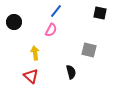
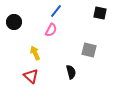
yellow arrow: rotated 16 degrees counterclockwise
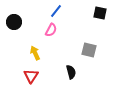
red triangle: rotated 21 degrees clockwise
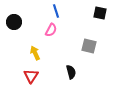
blue line: rotated 56 degrees counterclockwise
gray square: moved 4 px up
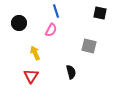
black circle: moved 5 px right, 1 px down
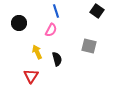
black square: moved 3 px left, 2 px up; rotated 24 degrees clockwise
yellow arrow: moved 2 px right, 1 px up
black semicircle: moved 14 px left, 13 px up
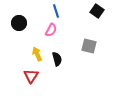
yellow arrow: moved 2 px down
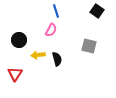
black circle: moved 17 px down
yellow arrow: moved 1 px right, 1 px down; rotated 72 degrees counterclockwise
red triangle: moved 16 px left, 2 px up
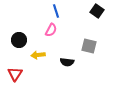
black semicircle: moved 10 px right, 3 px down; rotated 112 degrees clockwise
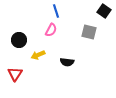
black square: moved 7 px right
gray square: moved 14 px up
yellow arrow: rotated 16 degrees counterclockwise
